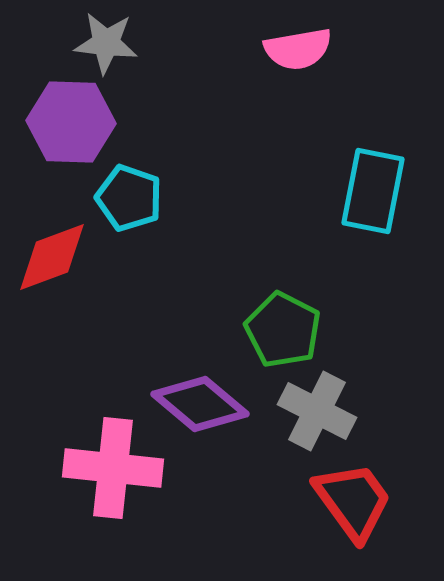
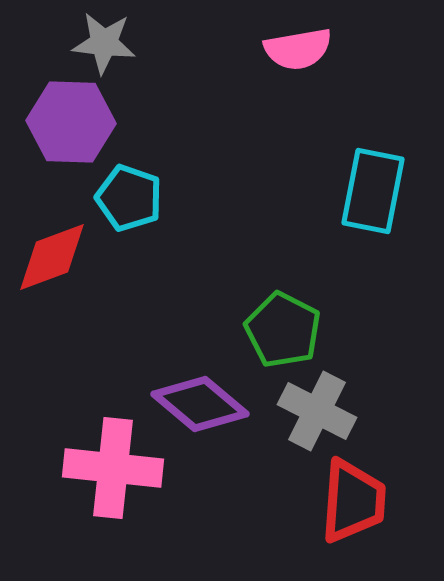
gray star: moved 2 px left
red trapezoid: rotated 40 degrees clockwise
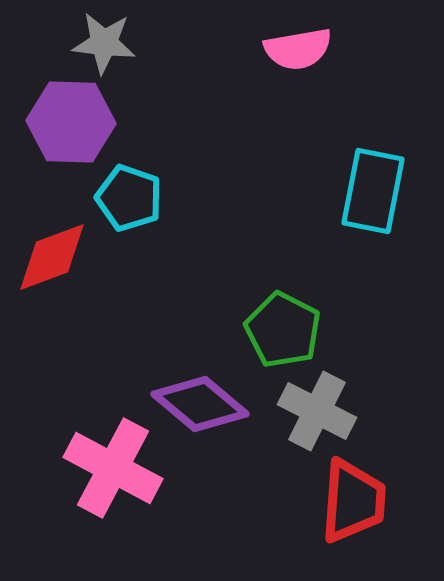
pink cross: rotated 22 degrees clockwise
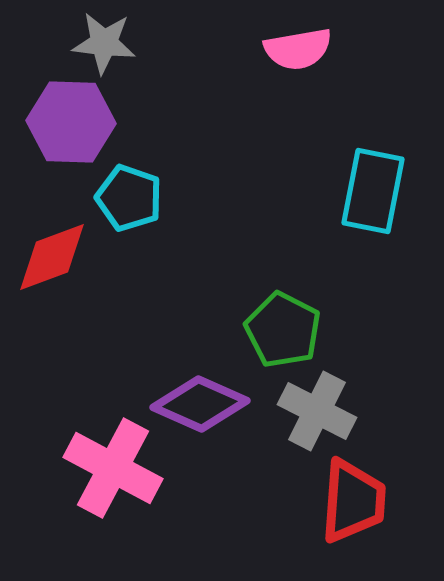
purple diamond: rotated 16 degrees counterclockwise
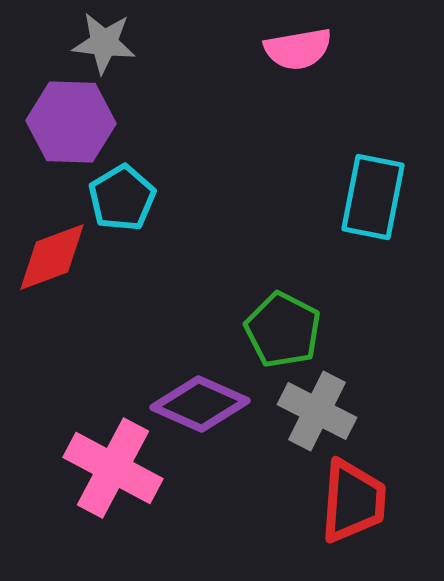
cyan rectangle: moved 6 px down
cyan pentagon: moved 7 px left; rotated 22 degrees clockwise
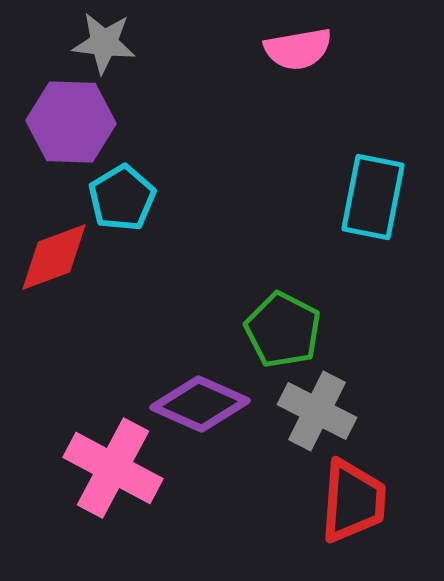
red diamond: moved 2 px right
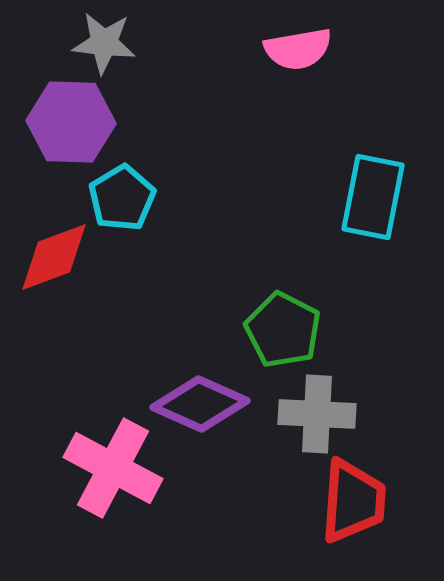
gray cross: moved 3 px down; rotated 24 degrees counterclockwise
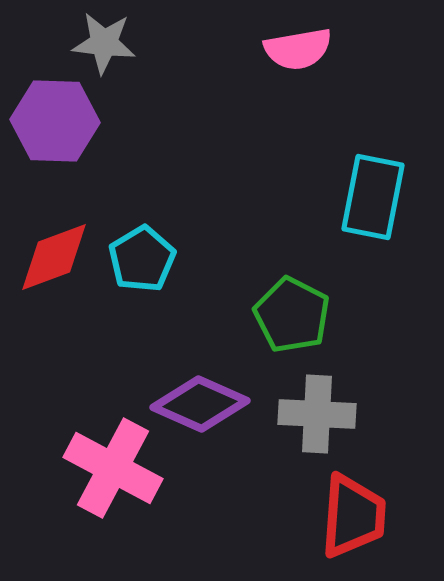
purple hexagon: moved 16 px left, 1 px up
cyan pentagon: moved 20 px right, 61 px down
green pentagon: moved 9 px right, 15 px up
red trapezoid: moved 15 px down
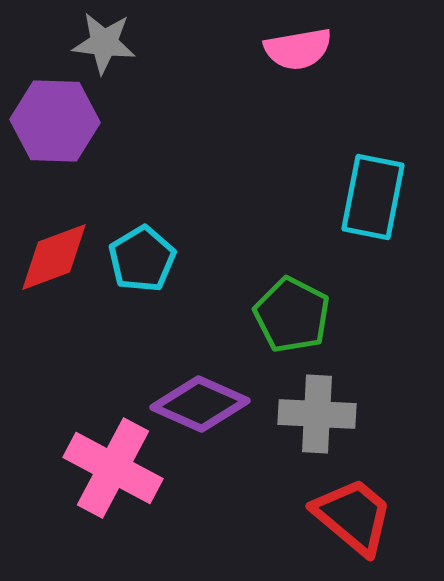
red trapezoid: rotated 54 degrees counterclockwise
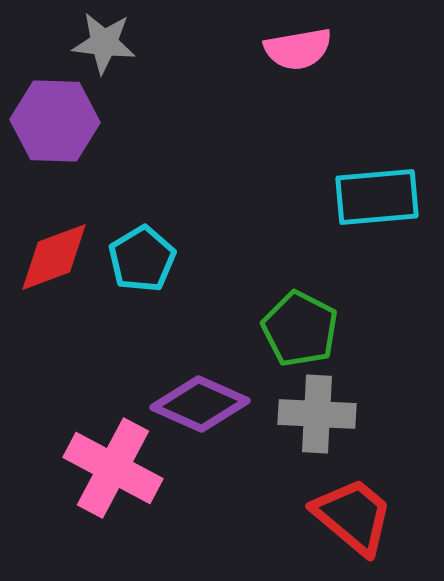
cyan rectangle: moved 4 px right; rotated 74 degrees clockwise
green pentagon: moved 8 px right, 14 px down
